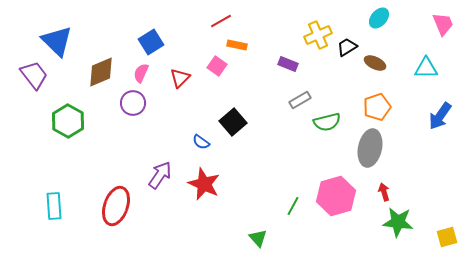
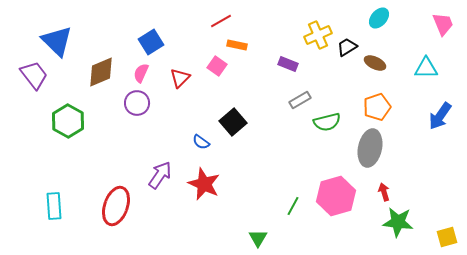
purple circle: moved 4 px right
green triangle: rotated 12 degrees clockwise
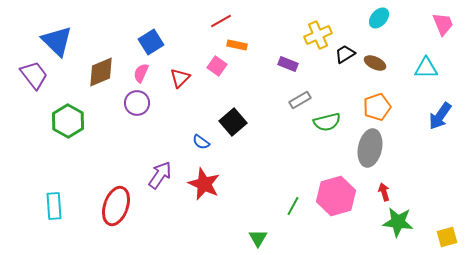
black trapezoid: moved 2 px left, 7 px down
